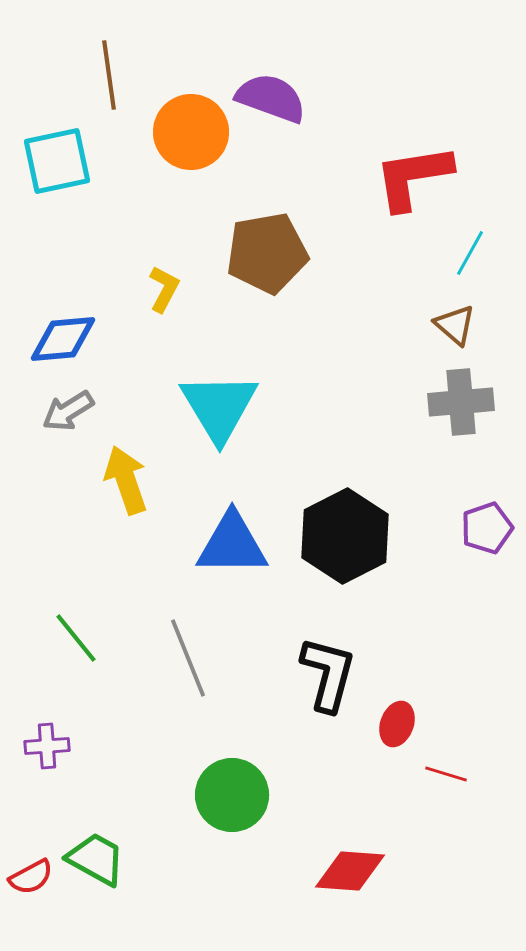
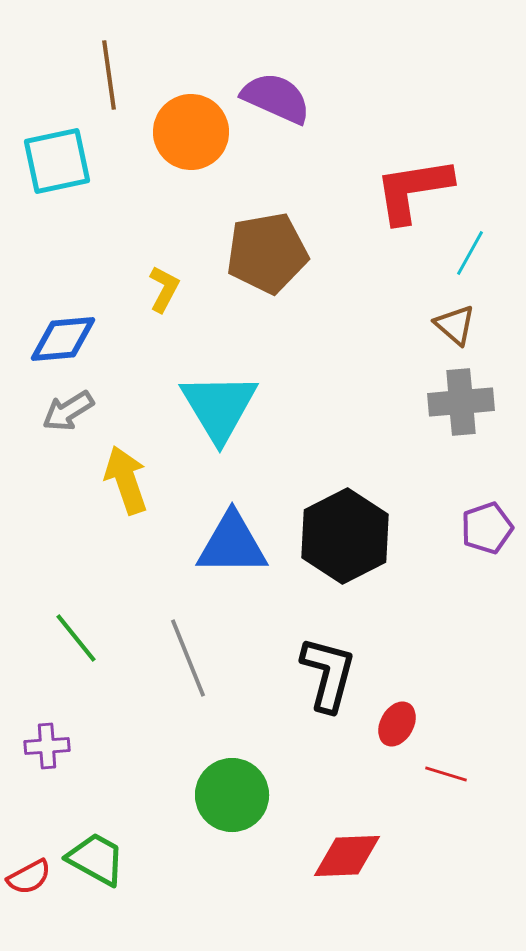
purple semicircle: moved 5 px right; rotated 4 degrees clockwise
red L-shape: moved 13 px down
red ellipse: rotated 9 degrees clockwise
red diamond: moved 3 px left, 15 px up; rotated 6 degrees counterclockwise
red semicircle: moved 2 px left
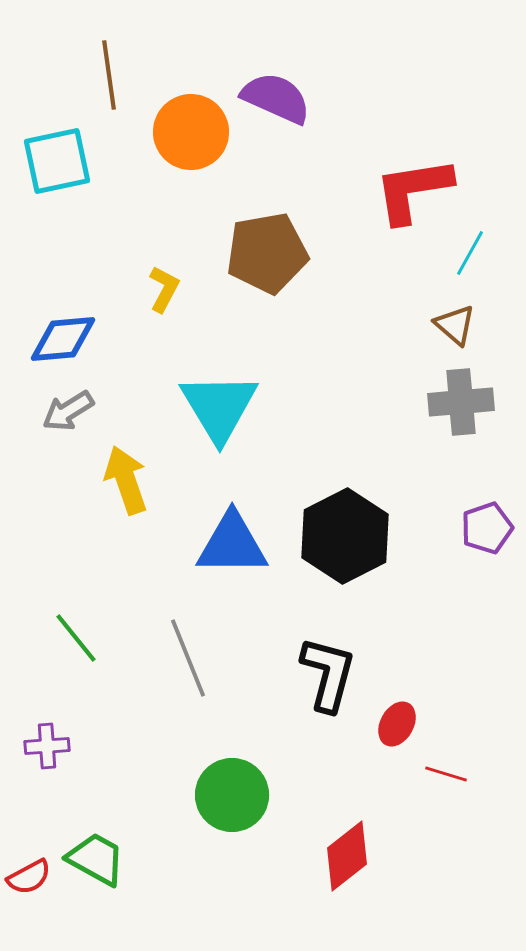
red diamond: rotated 36 degrees counterclockwise
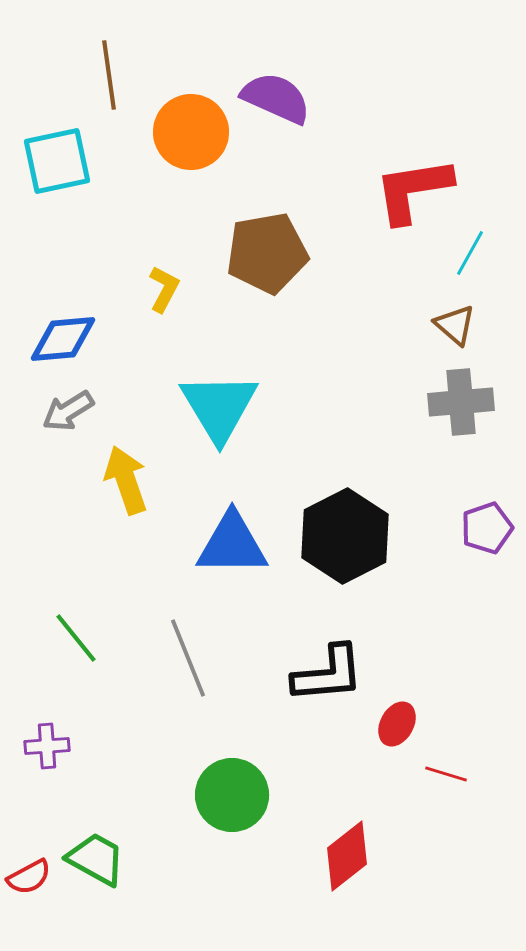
black L-shape: rotated 70 degrees clockwise
